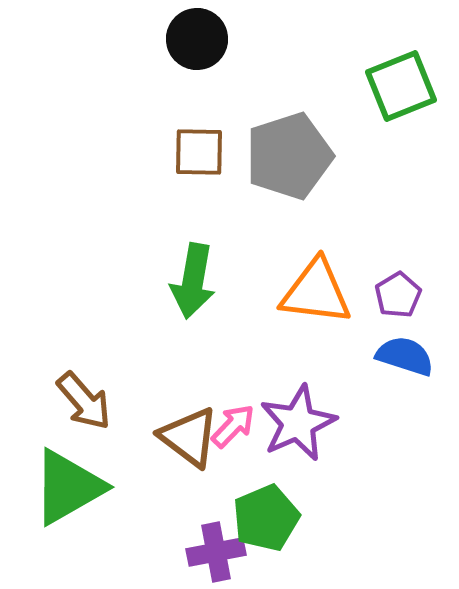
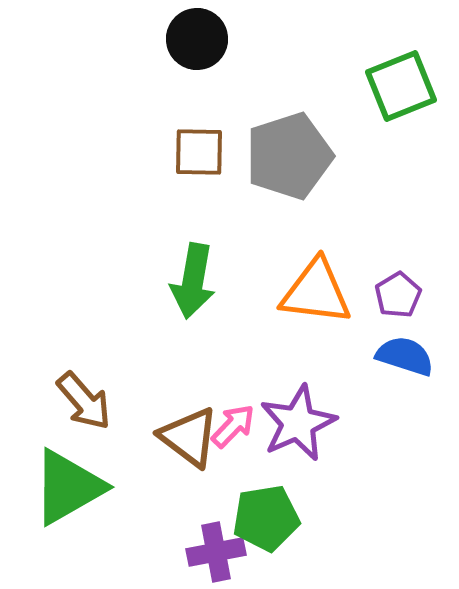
green pentagon: rotated 14 degrees clockwise
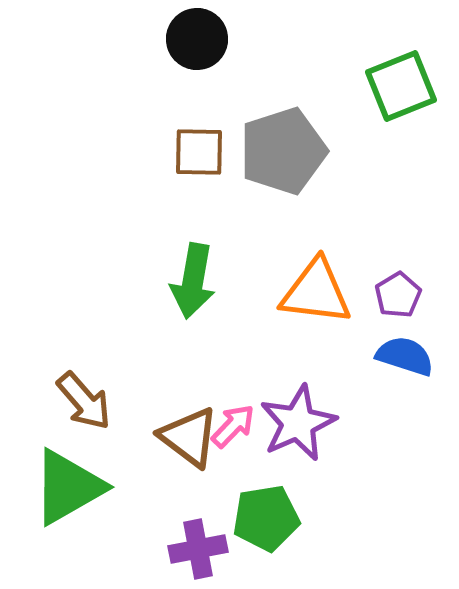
gray pentagon: moved 6 px left, 5 px up
purple cross: moved 18 px left, 3 px up
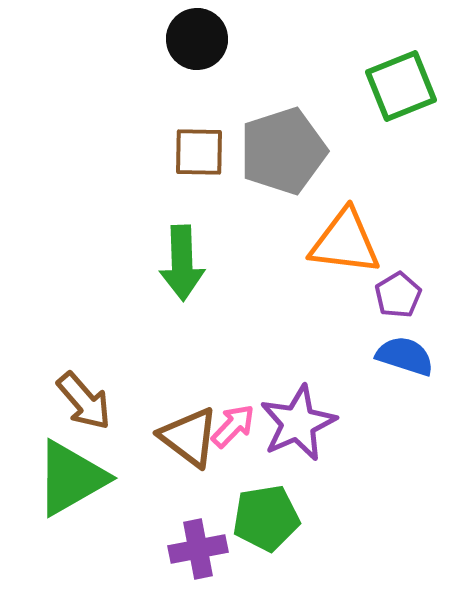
green arrow: moved 11 px left, 18 px up; rotated 12 degrees counterclockwise
orange triangle: moved 29 px right, 50 px up
green triangle: moved 3 px right, 9 px up
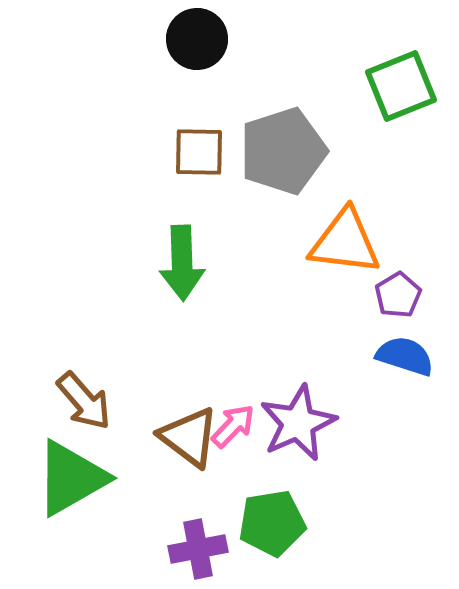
green pentagon: moved 6 px right, 5 px down
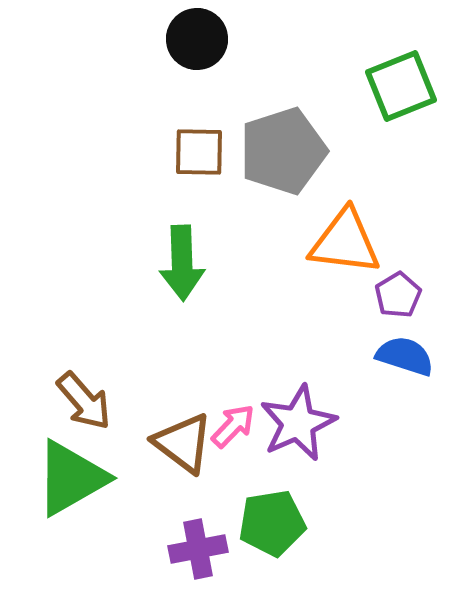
brown triangle: moved 6 px left, 6 px down
